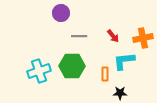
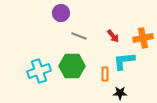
gray line: rotated 21 degrees clockwise
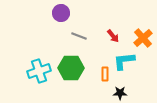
orange cross: rotated 30 degrees counterclockwise
green hexagon: moved 1 px left, 2 px down
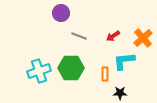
red arrow: rotated 96 degrees clockwise
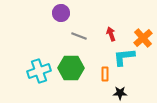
red arrow: moved 2 px left, 2 px up; rotated 104 degrees clockwise
cyan L-shape: moved 4 px up
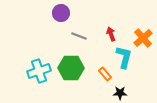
cyan L-shape: rotated 110 degrees clockwise
orange rectangle: rotated 40 degrees counterclockwise
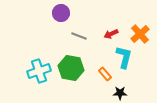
red arrow: rotated 96 degrees counterclockwise
orange cross: moved 3 px left, 4 px up
green hexagon: rotated 10 degrees clockwise
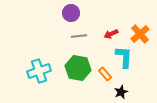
purple circle: moved 10 px right
gray line: rotated 28 degrees counterclockwise
cyan L-shape: rotated 10 degrees counterclockwise
green hexagon: moved 7 px right
black star: moved 1 px right, 1 px up; rotated 24 degrees counterclockwise
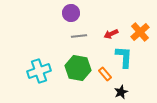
orange cross: moved 2 px up
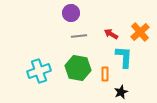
red arrow: rotated 56 degrees clockwise
orange rectangle: rotated 40 degrees clockwise
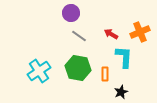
orange cross: rotated 18 degrees clockwise
gray line: rotated 42 degrees clockwise
cyan cross: rotated 15 degrees counterclockwise
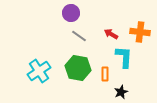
orange cross: rotated 30 degrees clockwise
